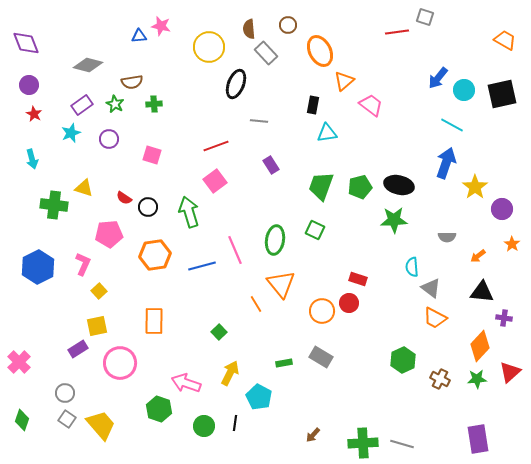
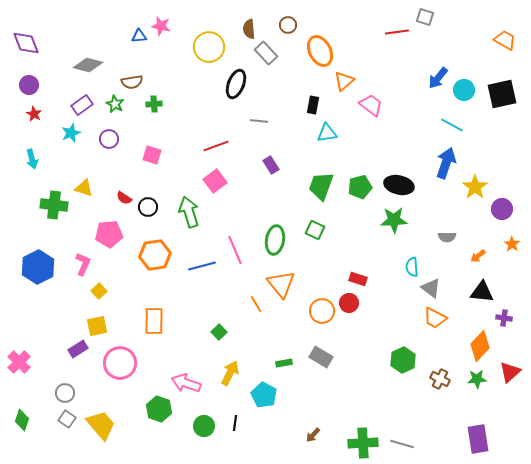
cyan pentagon at (259, 397): moved 5 px right, 2 px up
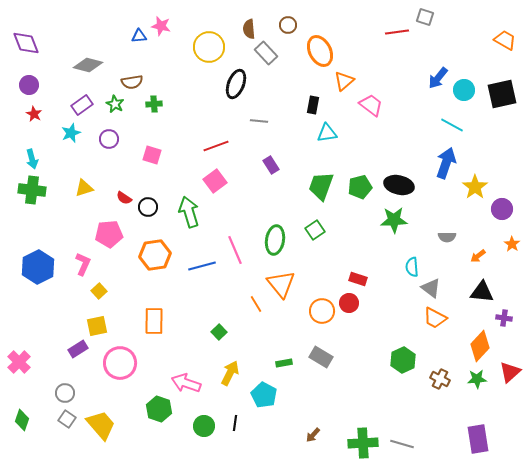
yellow triangle at (84, 188): rotated 36 degrees counterclockwise
green cross at (54, 205): moved 22 px left, 15 px up
green square at (315, 230): rotated 30 degrees clockwise
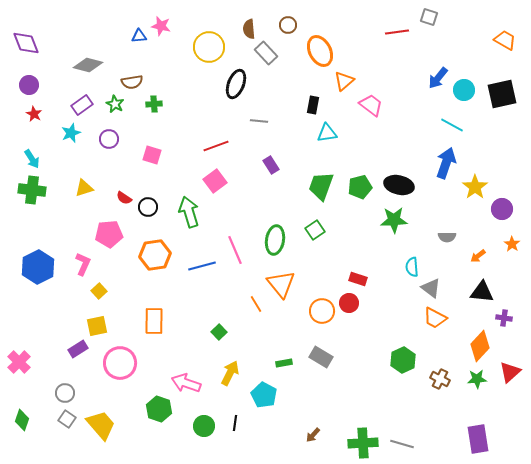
gray square at (425, 17): moved 4 px right
cyan arrow at (32, 159): rotated 18 degrees counterclockwise
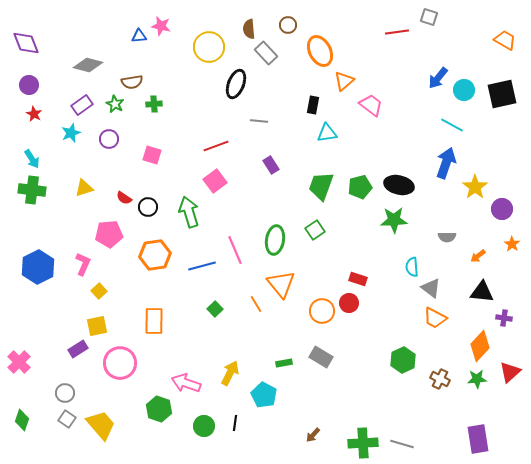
green square at (219, 332): moved 4 px left, 23 px up
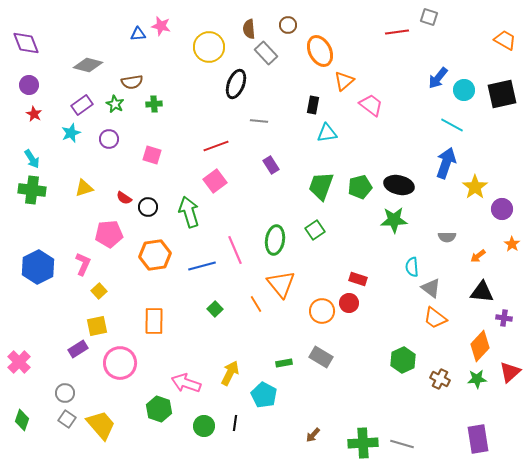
blue triangle at (139, 36): moved 1 px left, 2 px up
orange trapezoid at (435, 318): rotated 10 degrees clockwise
